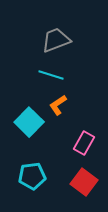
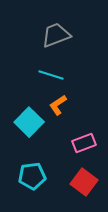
gray trapezoid: moved 5 px up
pink rectangle: rotated 40 degrees clockwise
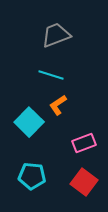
cyan pentagon: rotated 12 degrees clockwise
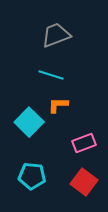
orange L-shape: rotated 35 degrees clockwise
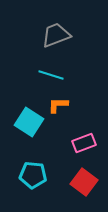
cyan square: rotated 12 degrees counterclockwise
cyan pentagon: moved 1 px right, 1 px up
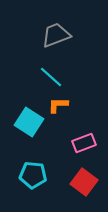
cyan line: moved 2 px down; rotated 25 degrees clockwise
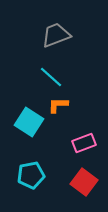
cyan pentagon: moved 2 px left; rotated 16 degrees counterclockwise
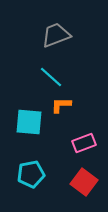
orange L-shape: moved 3 px right
cyan square: rotated 28 degrees counterclockwise
cyan pentagon: moved 1 px up
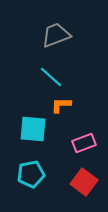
cyan square: moved 4 px right, 7 px down
